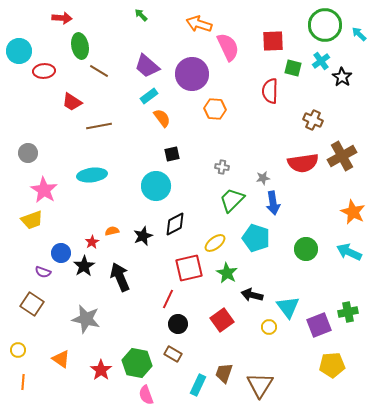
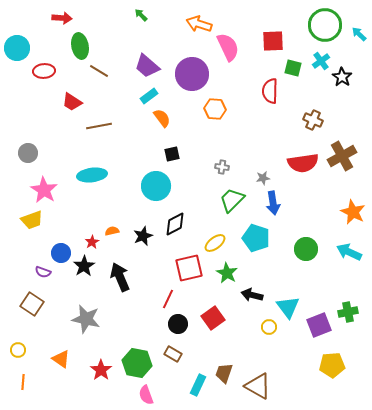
cyan circle at (19, 51): moved 2 px left, 3 px up
red square at (222, 320): moved 9 px left, 2 px up
brown triangle at (260, 385): moved 2 px left, 1 px down; rotated 32 degrees counterclockwise
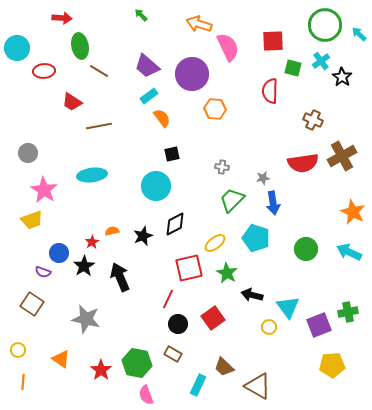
blue circle at (61, 253): moved 2 px left
brown trapezoid at (224, 373): moved 6 px up; rotated 65 degrees counterclockwise
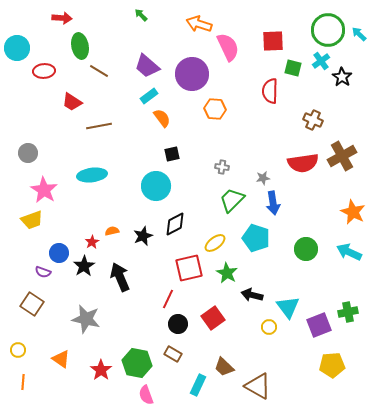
green circle at (325, 25): moved 3 px right, 5 px down
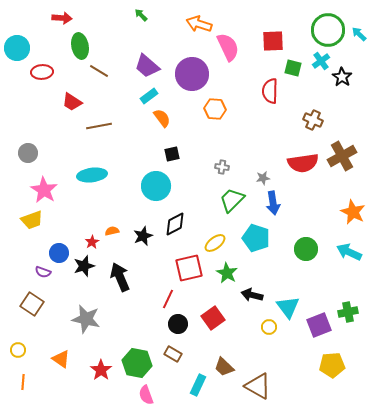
red ellipse at (44, 71): moved 2 px left, 1 px down
black star at (84, 266): rotated 15 degrees clockwise
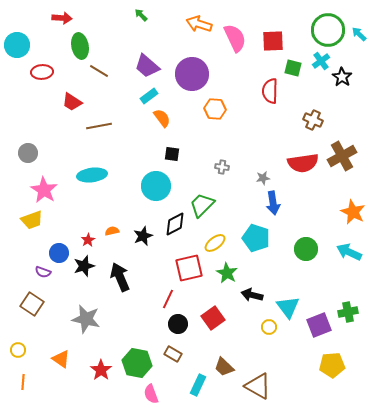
pink semicircle at (228, 47): moved 7 px right, 9 px up
cyan circle at (17, 48): moved 3 px up
black square at (172, 154): rotated 21 degrees clockwise
green trapezoid at (232, 200): moved 30 px left, 5 px down
red star at (92, 242): moved 4 px left, 2 px up
pink semicircle at (146, 395): moved 5 px right, 1 px up
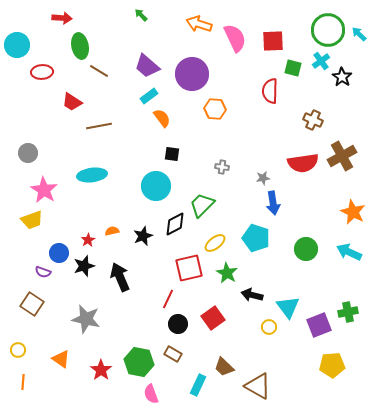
green hexagon at (137, 363): moved 2 px right, 1 px up
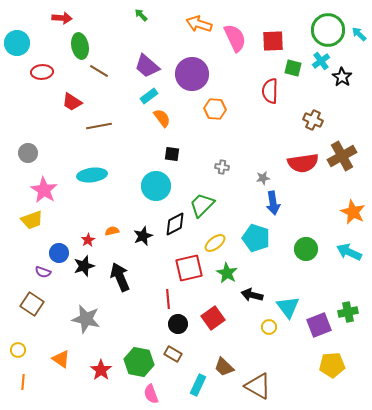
cyan circle at (17, 45): moved 2 px up
red line at (168, 299): rotated 30 degrees counterclockwise
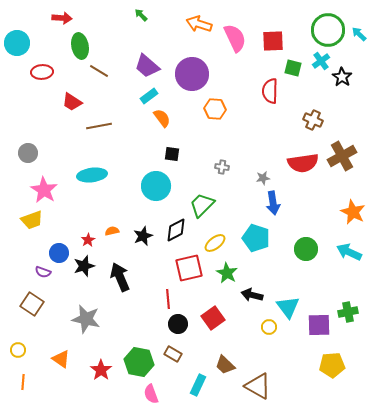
black diamond at (175, 224): moved 1 px right, 6 px down
purple square at (319, 325): rotated 20 degrees clockwise
brown trapezoid at (224, 367): moved 1 px right, 2 px up
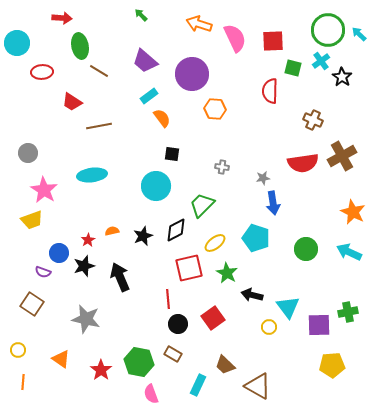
purple trapezoid at (147, 66): moved 2 px left, 5 px up
